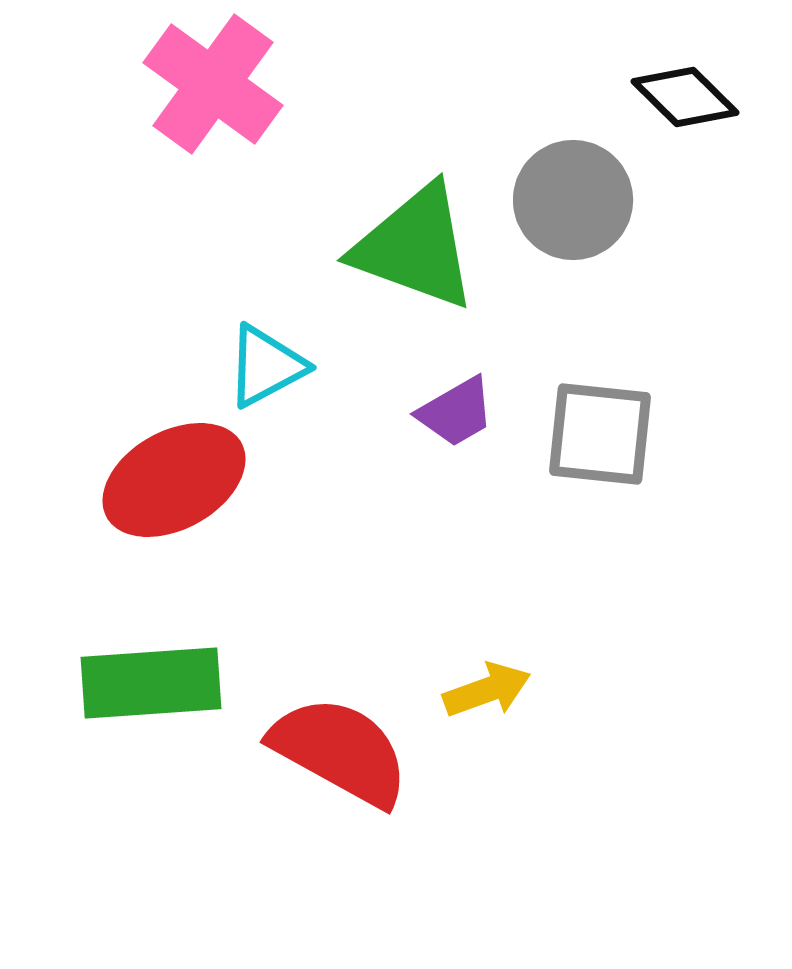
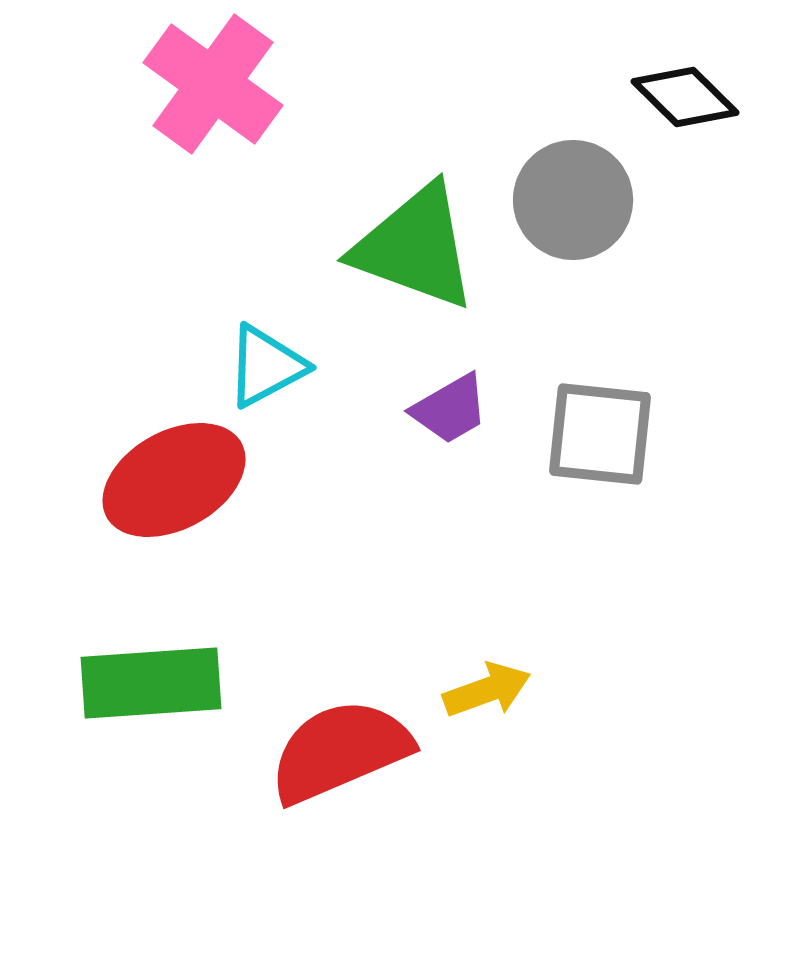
purple trapezoid: moved 6 px left, 3 px up
red semicircle: rotated 52 degrees counterclockwise
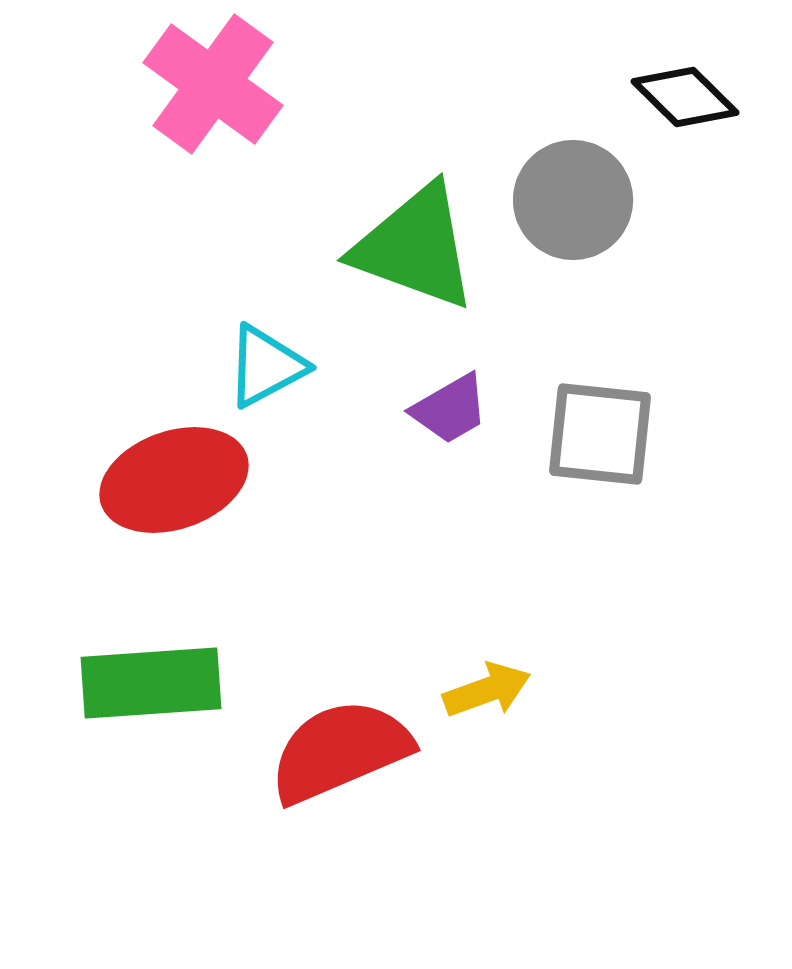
red ellipse: rotated 10 degrees clockwise
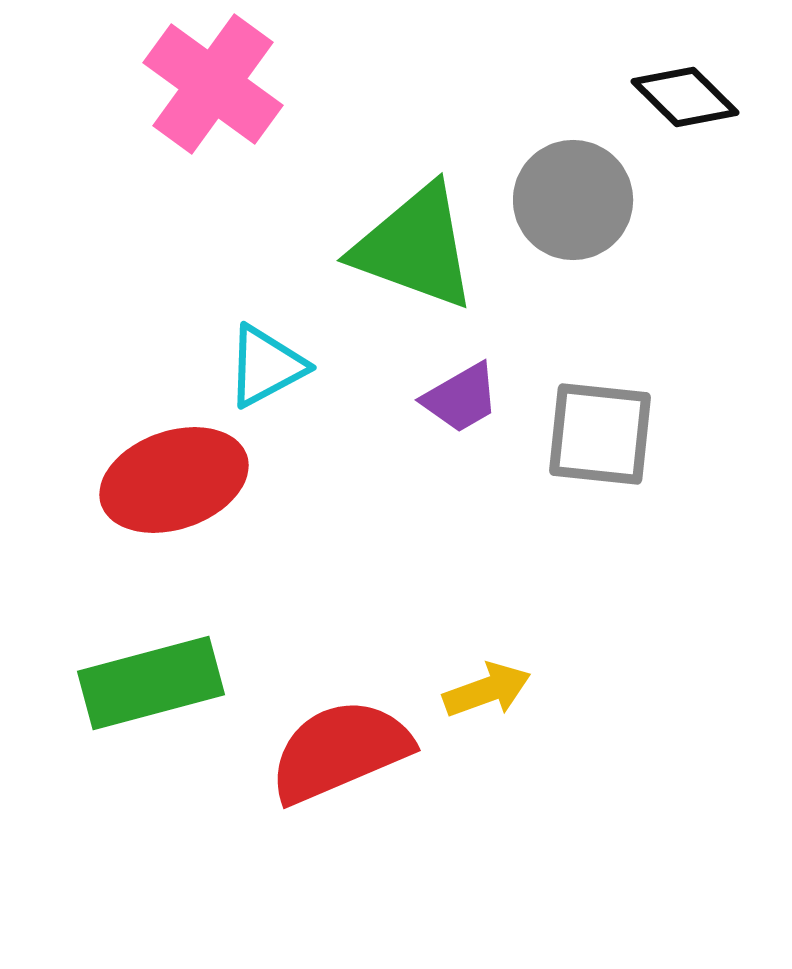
purple trapezoid: moved 11 px right, 11 px up
green rectangle: rotated 11 degrees counterclockwise
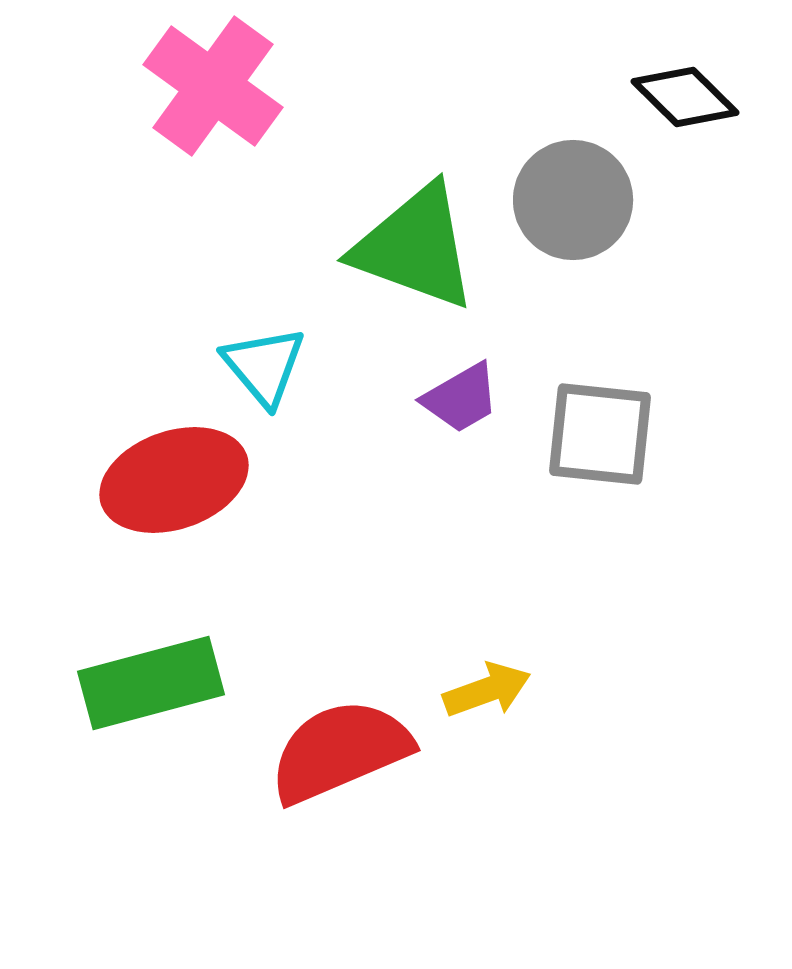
pink cross: moved 2 px down
cyan triangle: moved 2 px left; rotated 42 degrees counterclockwise
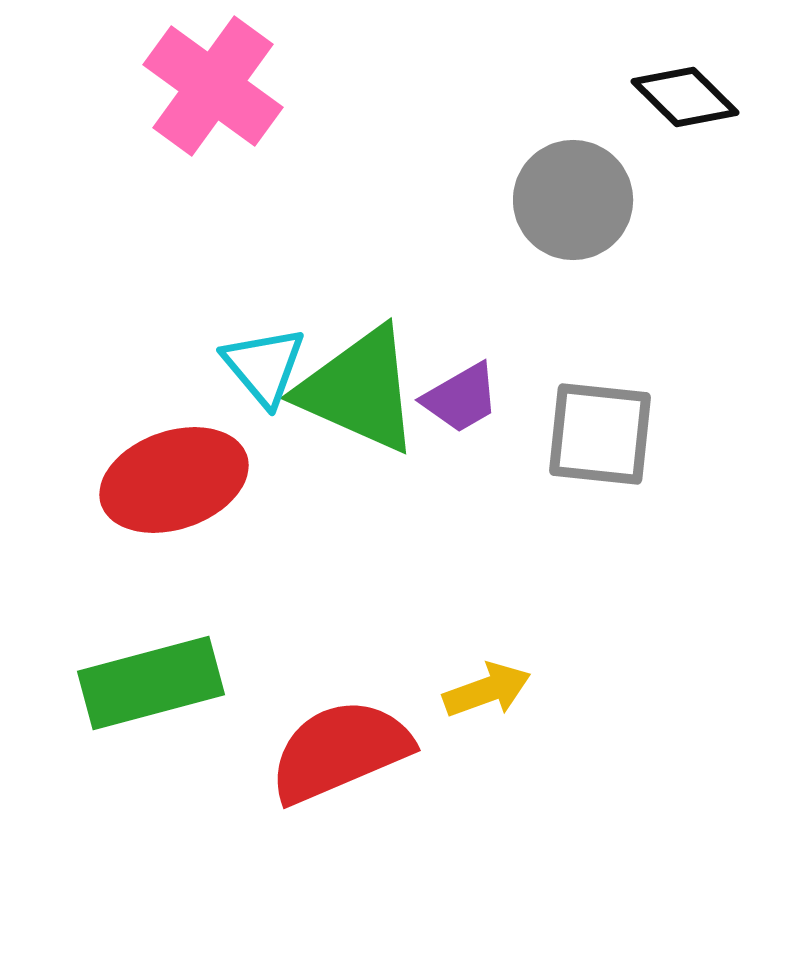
green triangle: moved 56 px left, 143 px down; rotated 4 degrees clockwise
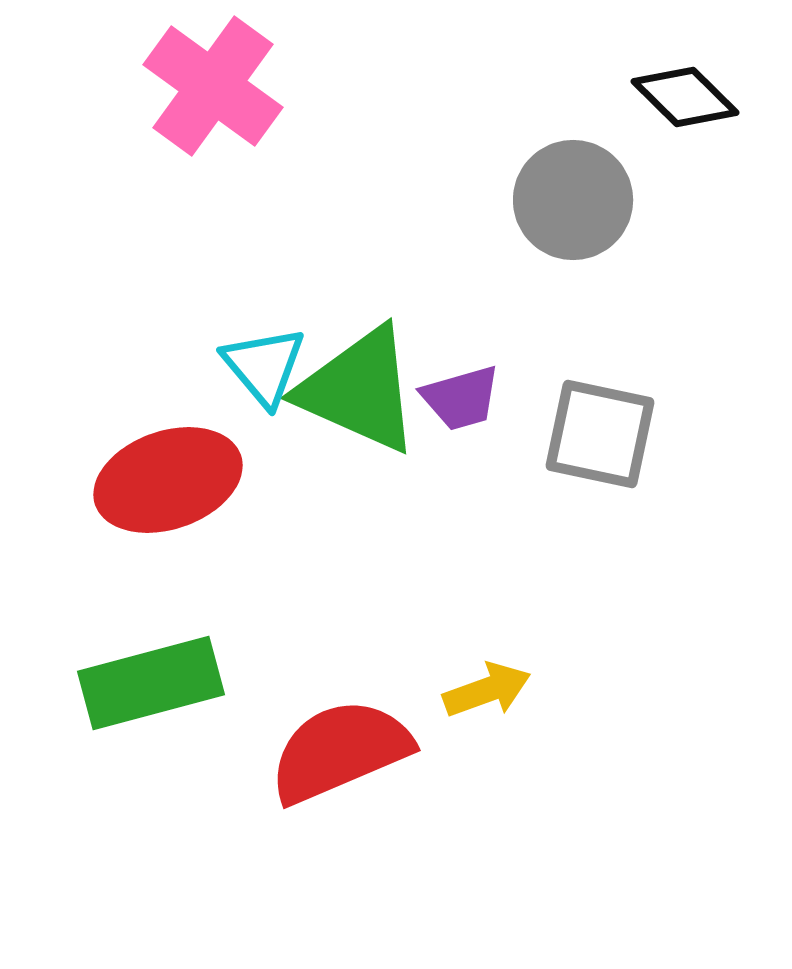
purple trapezoid: rotated 14 degrees clockwise
gray square: rotated 6 degrees clockwise
red ellipse: moved 6 px left
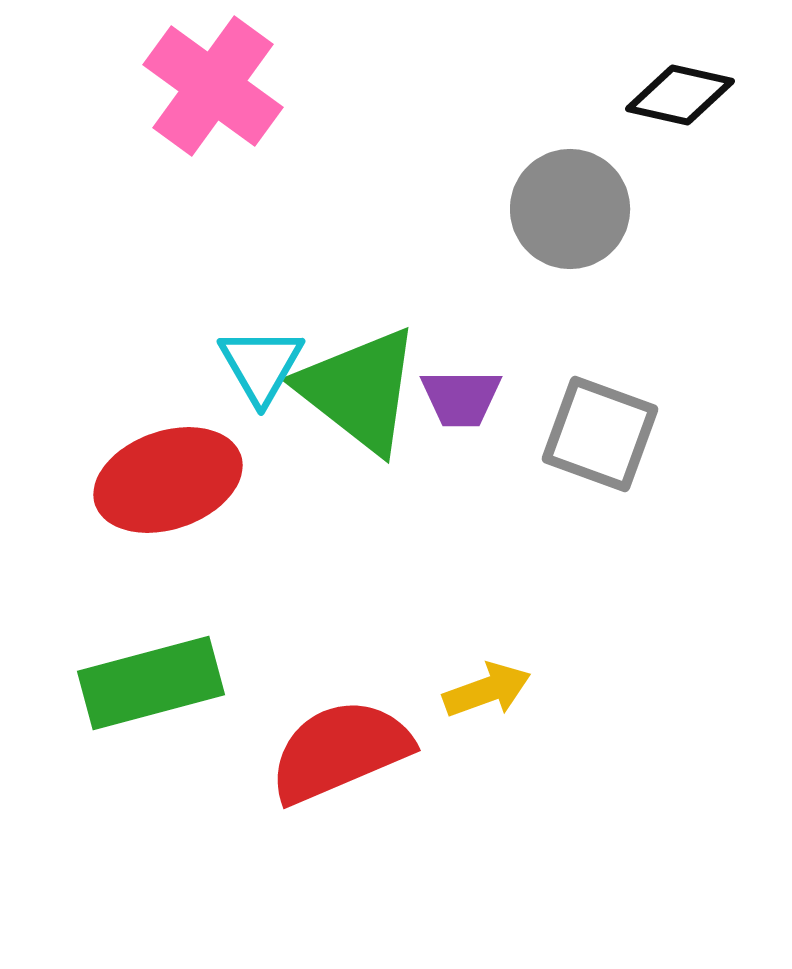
black diamond: moved 5 px left, 2 px up; rotated 32 degrees counterclockwise
gray circle: moved 3 px left, 9 px down
cyan triangle: moved 3 px left, 1 px up; rotated 10 degrees clockwise
green triangle: rotated 14 degrees clockwise
purple trapezoid: rotated 16 degrees clockwise
gray square: rotated 8 degrees clockwise
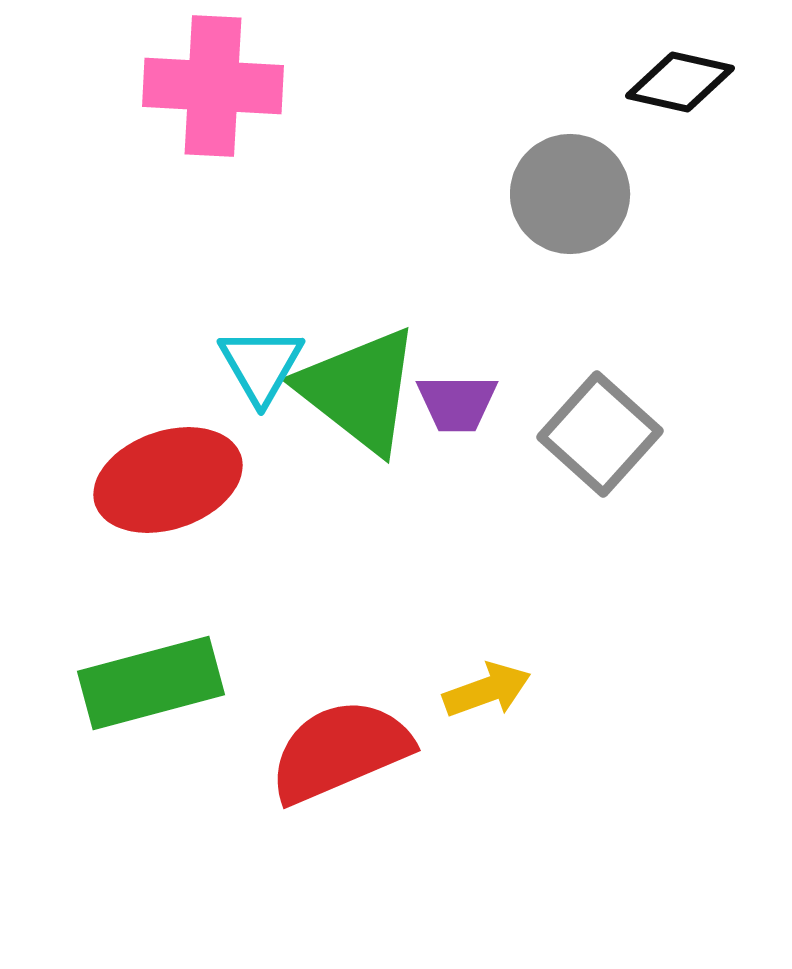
pink cross: rotated 33 degrees counterclockwise
black diamond: moved 13 px up
gray circle: moved 15 px up
purple trapezoid: moved 4 px left, 5 px down
gray square: rotated 22 degrees clockwise
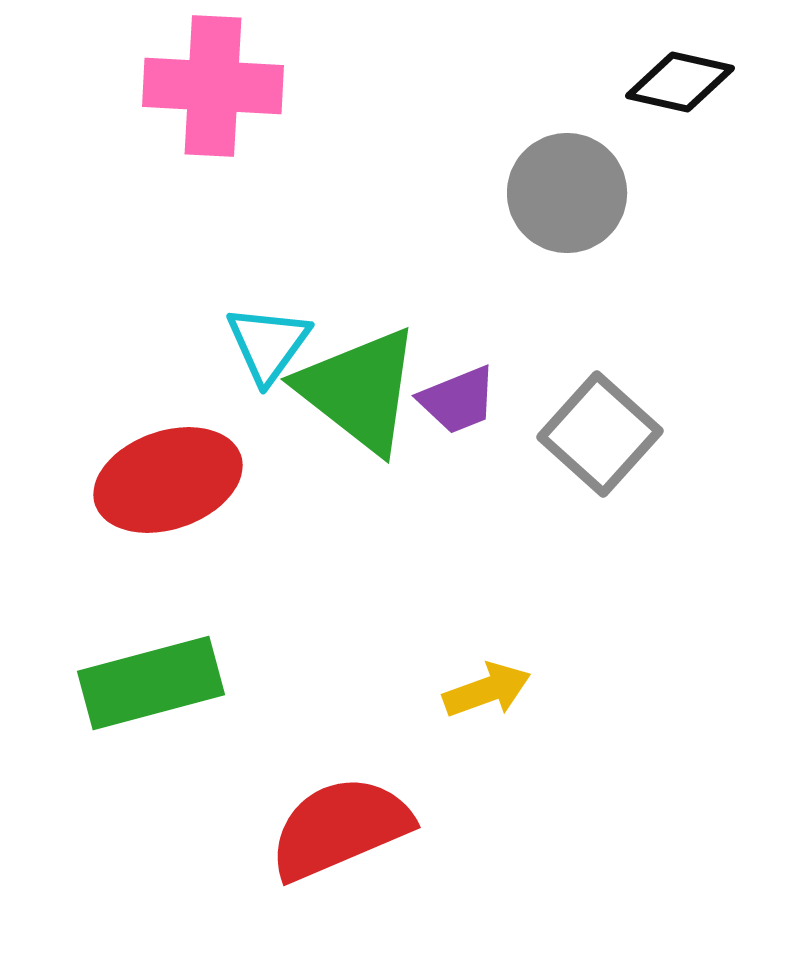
gray circle: moved 3 px left, 1 px up
cyan triangle: moved 7 px right, 21 px up; rotated 6 degrees clockwise
purple trapezoid: moved 1 px right, 3 px up; rotated 22 degrees counterclockwise
red semicircle: moved 77 px down
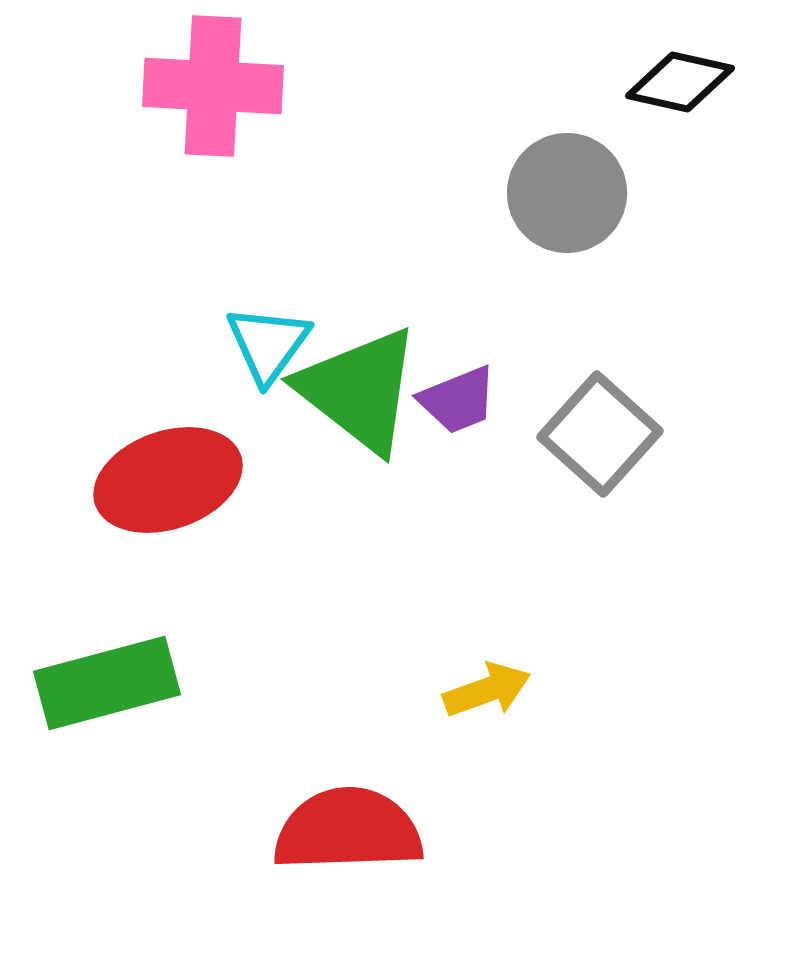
green rectangle: moved 44 px left
red semicircle: moved 8 px right, 2 px down; rotated 21 degrees clockwise
